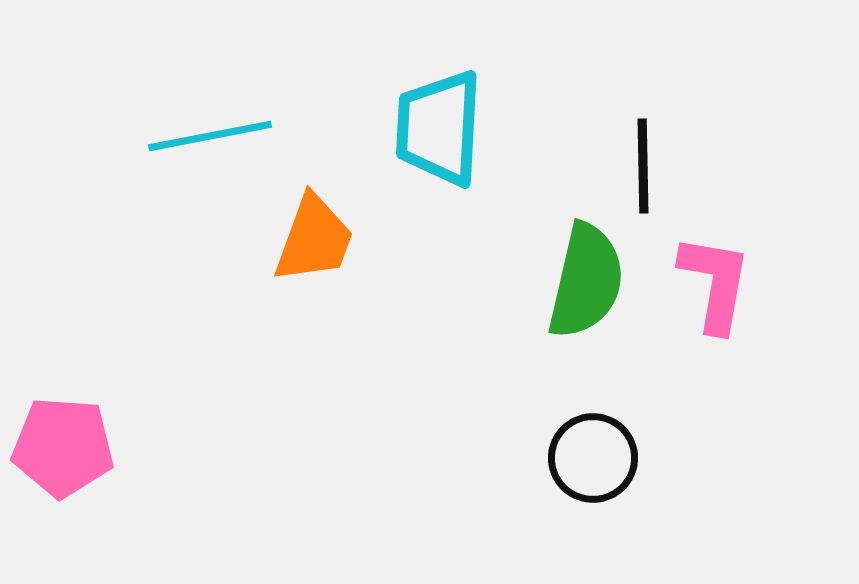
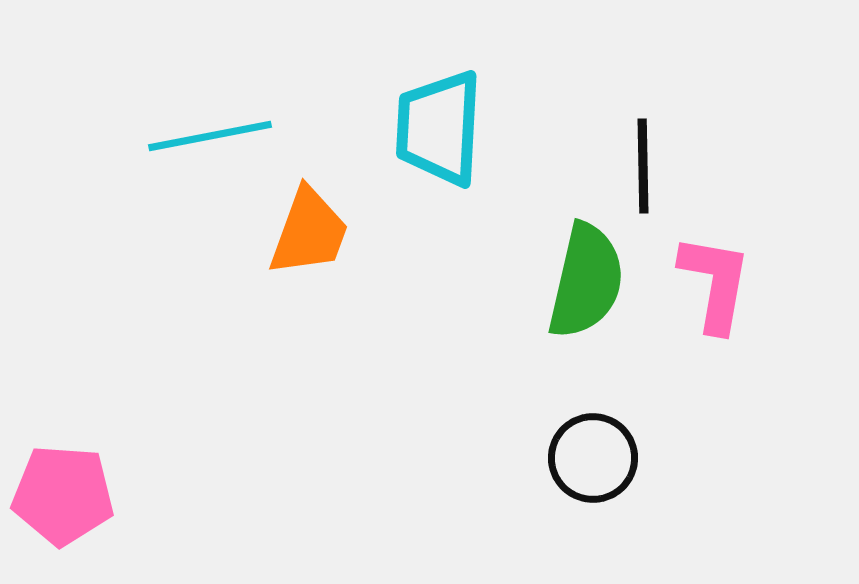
orange trapezoid: moved 5 px left, 7 px up
pink pentagon: moved 48 px down
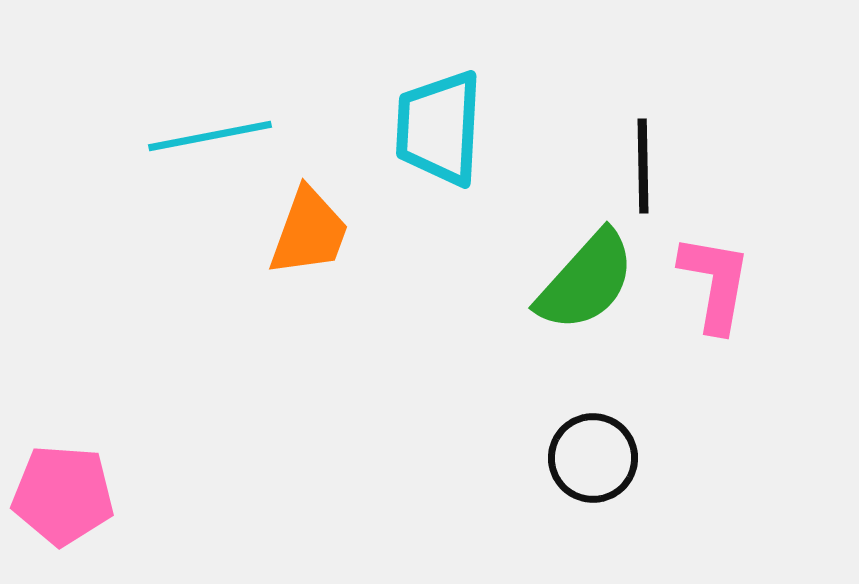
green semicircle: rotated 29 degrees clockwise
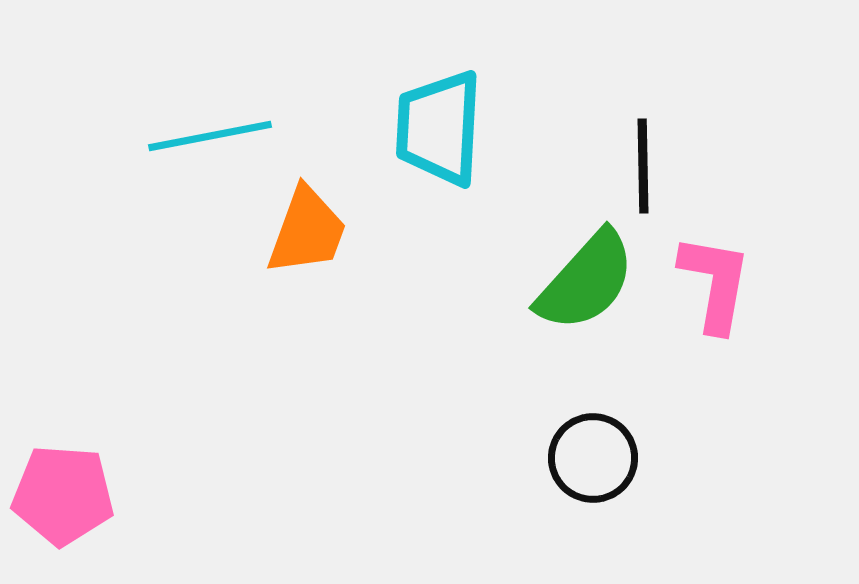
orange trapezoid: moved 2 px left, 1 px up
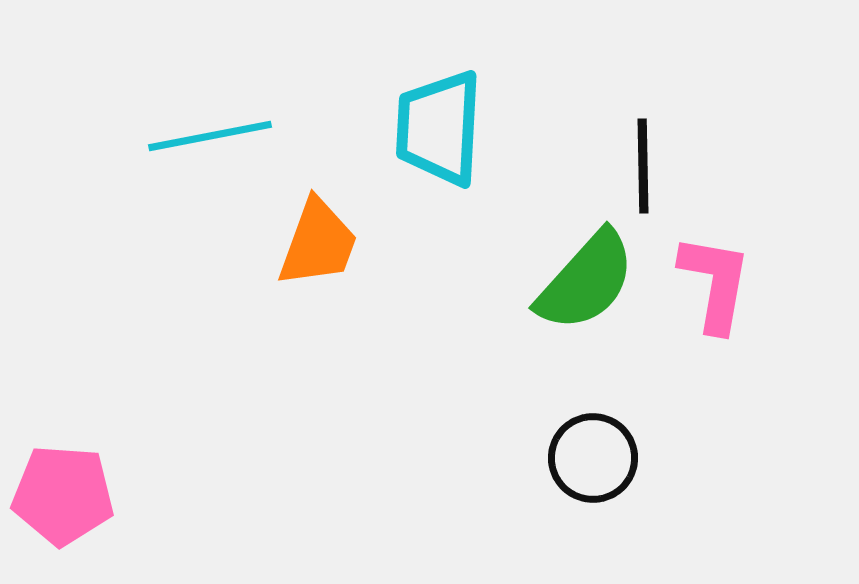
orange trapezoid: moved 11 px right, 12 px down
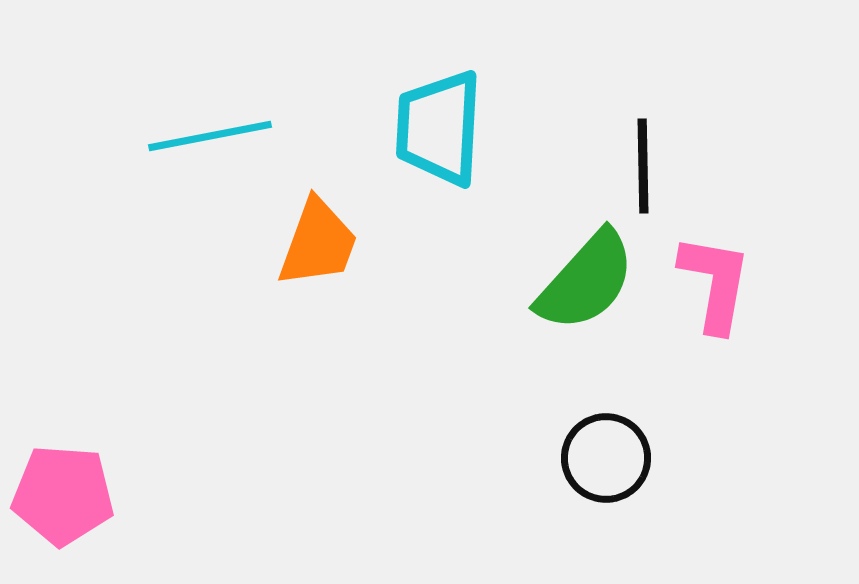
black circle: moved 13 px right
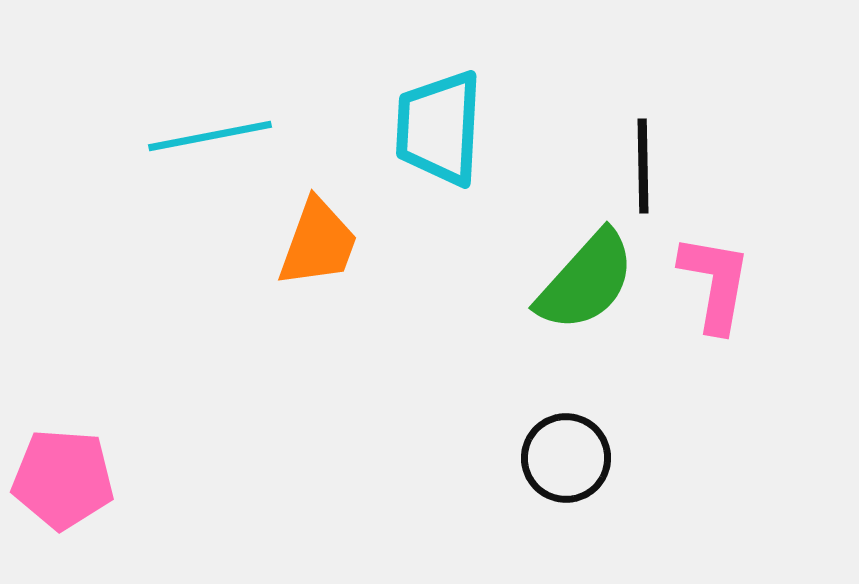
black circle: moved 40 px left
pink pentagon: moved 16 px up
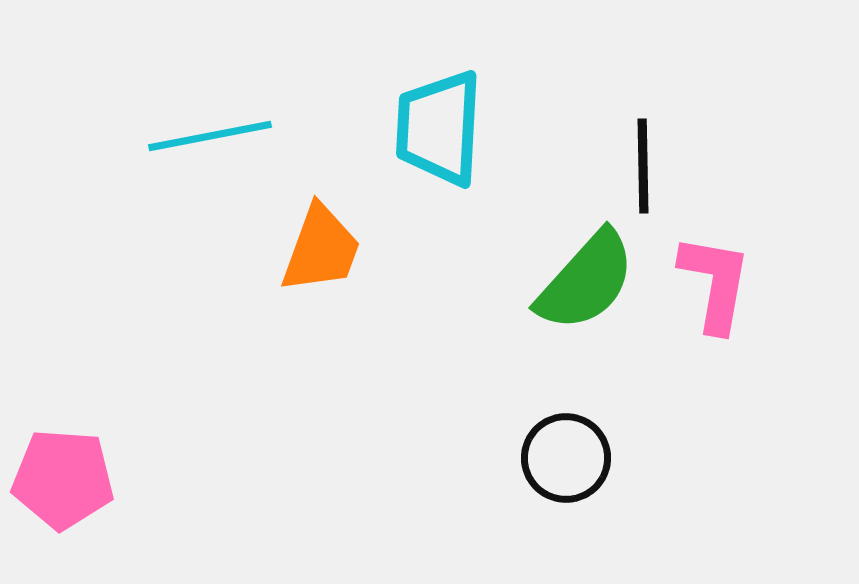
orange trapezoid: moved 3 px right, 6 px down
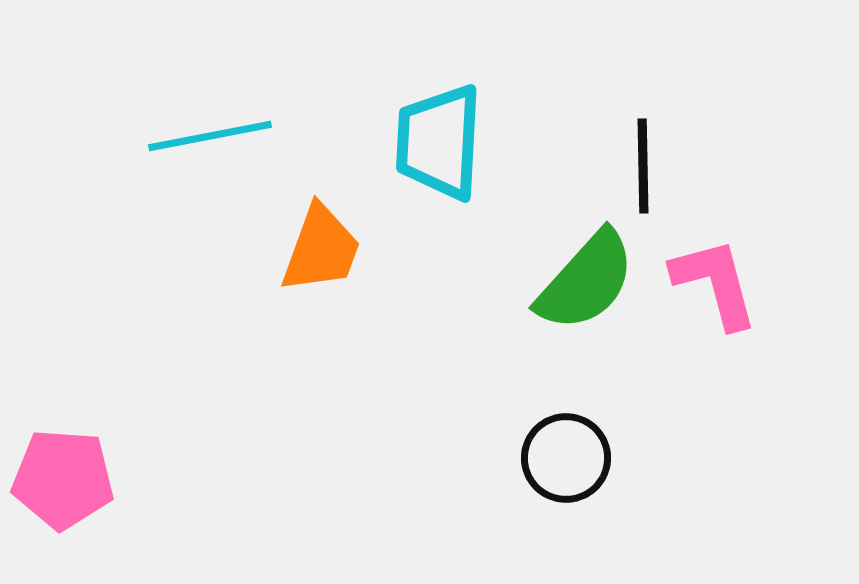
cyan trapezoid: moved 14 px down
pink L-shape: rotated 25 degrees counterclockwise
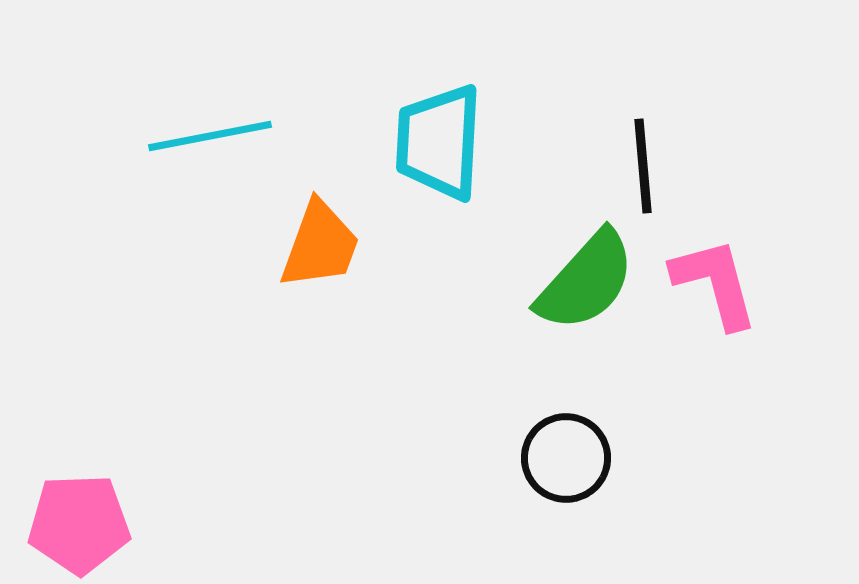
black line: rotated 4 degrees counterclockwise
orange trapezoid: moved 1 px left, 4 px up
pink pentagon: moved 16 px right, 45 px down; rotated 6 degrees counterclockwise
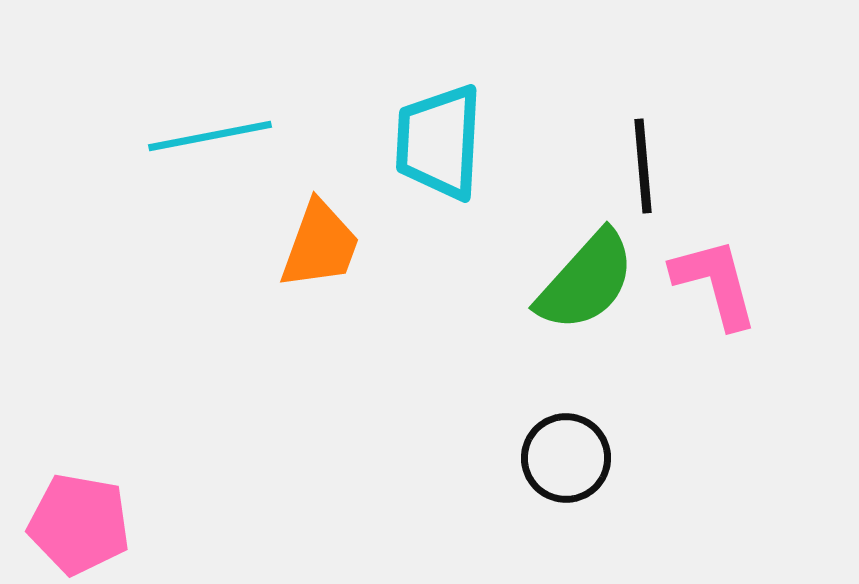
pink pentagon: rotated 12 degrees clockwise
